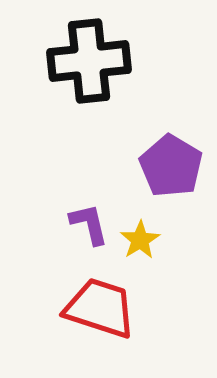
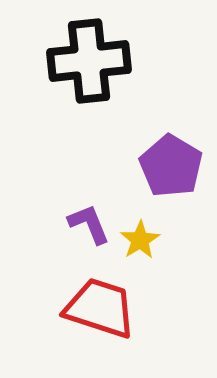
purple L-shape: rotated 9 degrees counterclockwise
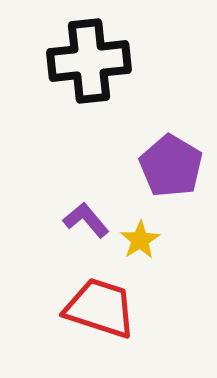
purple L-shape: moved 3 px left, 4 px up; rotated 18 degrees counterclockwise
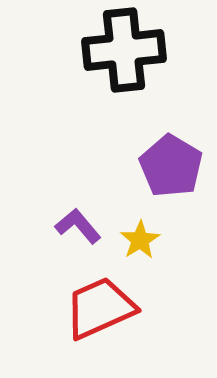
black cross: moved 35 px right, 11 px up
purple L-shape: moved 8 px left, 6 px down
red trapezoid: rotated 42 degrees counterclockwise
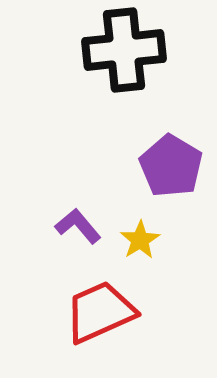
red trapezoid: moved 4 px down
